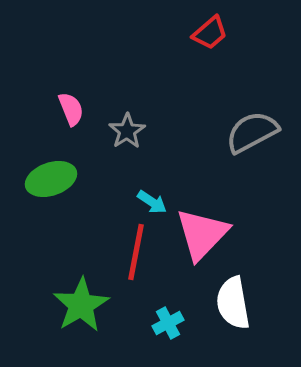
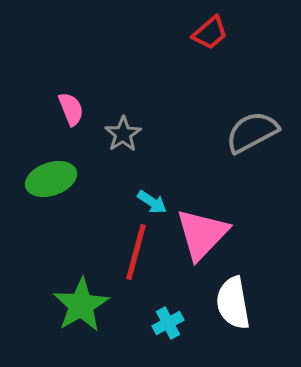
gray star: moved 4 px left, 3 px down
red line: rotated 4 degrees clockwise
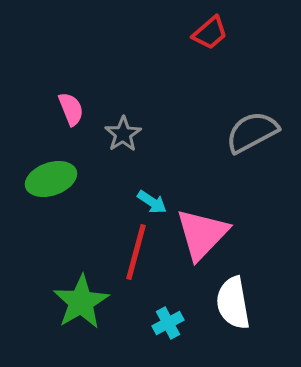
green star: moved 3 px up
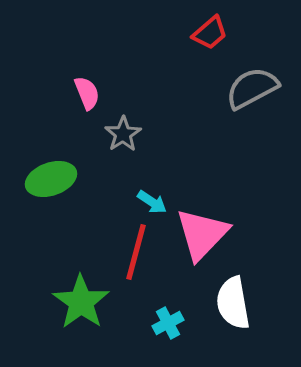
pink semicircle: moved 16 px right, 16 px up
gray semicircle: moved 44 px up
green star: rotated 6 degrees counterclockwise
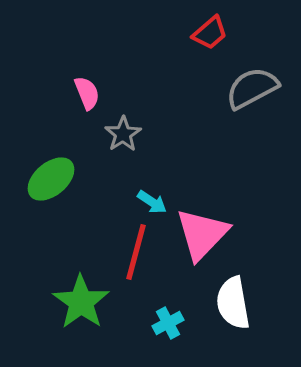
green ellipse: rotated 21 degrees counterclockwise
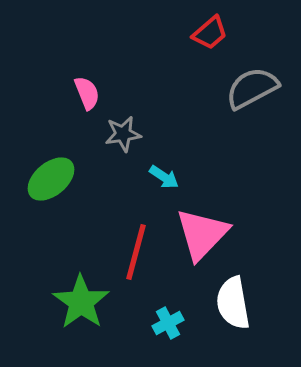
gray star: rotated 24 degrees clockwise
cyan arrow: moved 12 px right, 25 px up
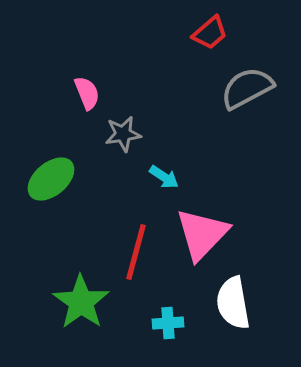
gray semicircle: moved 5 px left
cyan cross: rotated 24 degrees clockwise
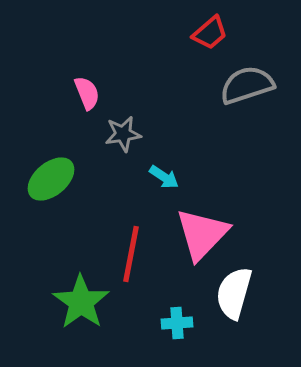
gray semicircle: moved 3 px up; rotated 10 degrees clockwise
red line: moved 5 px left, 2 px down; rotated 4 degrees counterclockwise
white semicircle: moved 1 px right, 10 px up; rotated 26 degrees clockwise
cyan cross: moved 9 px right
